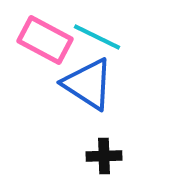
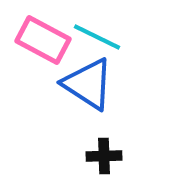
pink rectangle: moved 2 px left
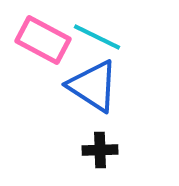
blue triangle: moved 5 px right, 2 px down
black cross: moved 4 px left, 6 px up
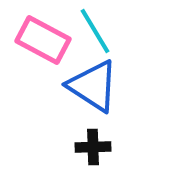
cyan line: moved 2 px left, 6 px up; rotated 33 degrees clockwise
black cross: moved 7 px left, 3 px up
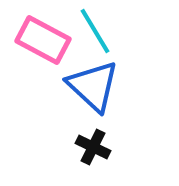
blue triangle: rotated 10 degrees clockwise
black cross: rotated 28 degrees clockwise
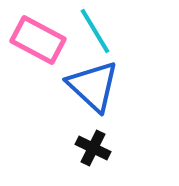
pink rectangle: moved 5 px left
black cross: moved 1 px down
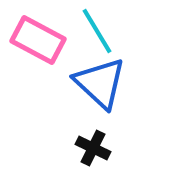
cyan line: moved 2 px right
blue triangle: moved 7 px right, 3 px up
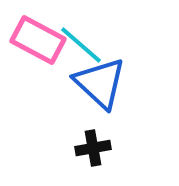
cyan line: moved 16 px left, 14 px down; rotated 18 degrees counterclockwise
black cross: rotated 36 degrees counterclockwise
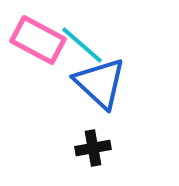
cyan line: moved 1 px right
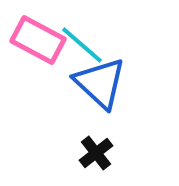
black cross: moved 3 px right, 5 px down; rotated 28 degrees counterclockwise
